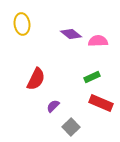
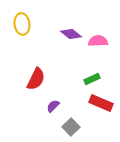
green rectangle: moved 2 px down
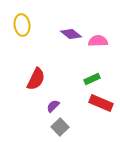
yellow ellipse: moved 1 px down
gray square: moved 11 px left
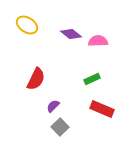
yellow ellipse: moved 5 px right; rotated 50 degrees counterclockwise
red rectangle: moved 1 px right, 6 px down
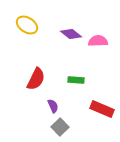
green rectangle: moved 16 px left, 1 px down; rotated 28 degrees clockwise
purple semicircle: rotated 112 degrees clockwise
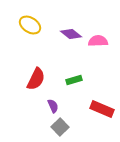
yellow ellipse: moved 3 px right
green rectangle: moved 2 px left; rotated 21 degrees counterclockwise
